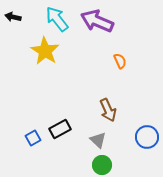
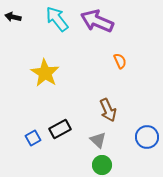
yellow star: moved 22 px down
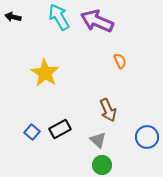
cyan arrow: moved 2 px right, 2 px up; rotated 8 degrees clockwise
blue square: moved 1 px left, 6 px up; rotated 21 degrees counterclockwise
